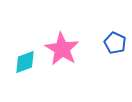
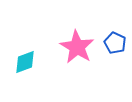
pink star: moved 15 px right, 2 px up
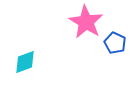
pink star: moved 9 px right, 25 px up
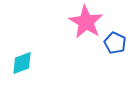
cyan diamond: moved 3 px left, 1 px down
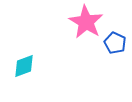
cyan diamond: moved 2 px right, 3 px down
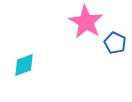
cyan diamond: moved 1 px up
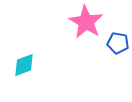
blue pentagon: moved 3 px right; rotated 15 degrees counterclockwise
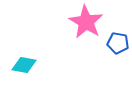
cyan diamond: rotated 30 degrees clockwise
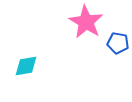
cyan diamond: moved 2 px right, 1 px down; rotated 20 degrees counterclockwise
